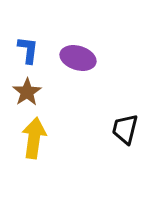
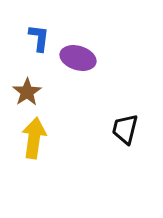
blue L-shape: moved 11 px right, 12 px up
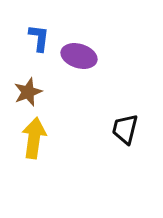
purple ellipse: moved 1 px right, 2 px up
brown star: moved 1 px right; rotated 12 degrees clockwise
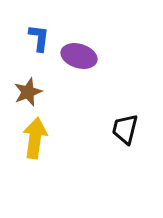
yellow arrow: moved 1 px right
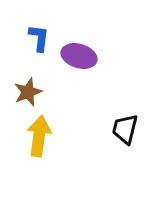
yellow arrow: moved 4 px right, 2 px up
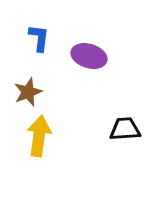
purple ellipse: moved 10 px right
black trapezoid: rotated 72 degrees clockwise
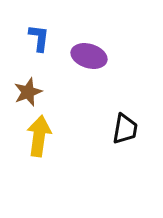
black trapezoid: rotated 104 degrees clockwise
